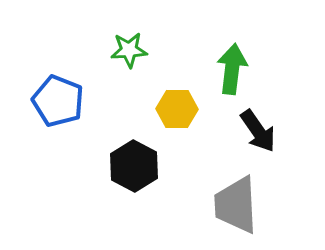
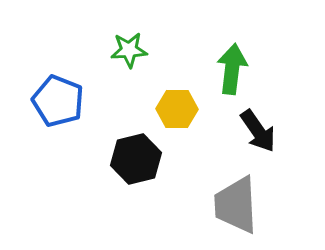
black hexagon: moved 2 px right, 7 px up; rotated 18 degrees clockwise
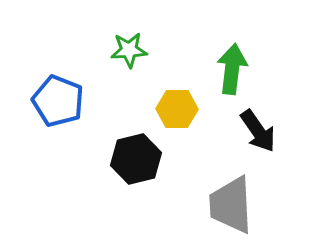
gray trapezoid: moved 5 px left
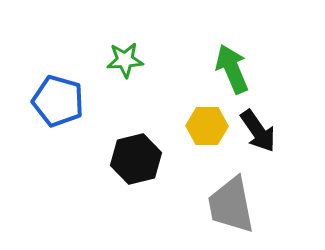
green star: moved 4 px left, 10 px down
green arrow: rotated 30 degrees counterclockwise
blue pentagon: rotated 6 degrees counterclockwise
yellow hexagon: moved 30 px right, 17 px down
gray trapezoid: rotated 8 degrees counterclockwise
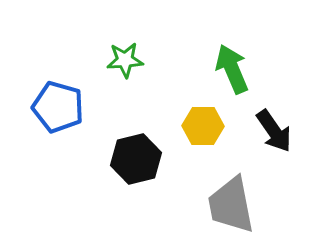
blue pentagon: moved 6 px down
yellow hexagon: moved 4 px left
black arrow: moved 16 px right
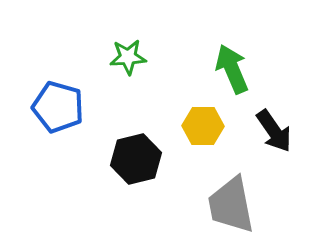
green star: moved 3 px right, 3 px up
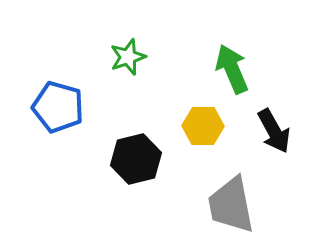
green star: rotated 15 degrees counterclockwise
black arrow: rotated 6 degrees clockwise
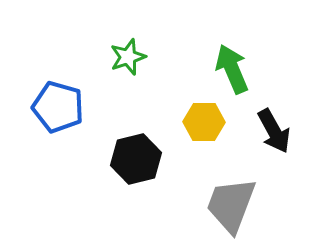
yellow hexagon: moved 1 px right, 4 px up
gray trapezoid: rotated 32 degrees clockwise
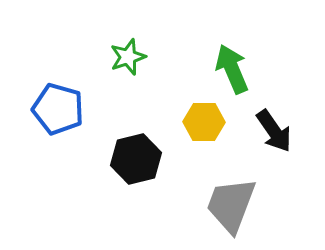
blue pentagon: moved 2 px down
black arrow: rotated 6 degrees counterclockwise
